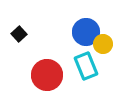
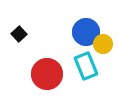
red circle: moved 1 px up
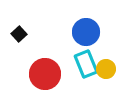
yellow circle: moved 3 px right, 25 px down
cyan rectangle: moved 2 px up
red circle: moved 2 px left
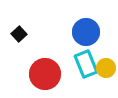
yellow circle: moved 1 px up
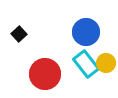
cyan rectangle: rotated 16 degrees counterclockwise
yellow circle: moved 5 px up
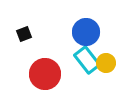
black square: moved 5 px right; rotated 21 degrees clockwise
cyan rectangle: moved 1 px right, 4 px up
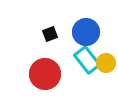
black square: moved 26 px right
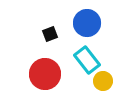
blue circle: moved 1 px right, 9 px up
yellow circle: moved 3 px left, 18 px down
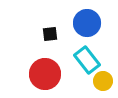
black square: rotated 14 degrees clockwise
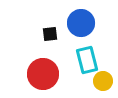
blue circle: moved 6 px left
cyan rectangle: rotated 24 degrees clockwise
red circle: moved 2 px left
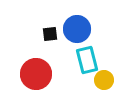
blue circle: moved 4 px left, 6 px down
red circle: moved 7 px left
yellow circle: moved 1 px right, 1 px up
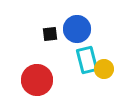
red circle: moved 1 px right, 6 px down
yellow circle: moved 11 px up
